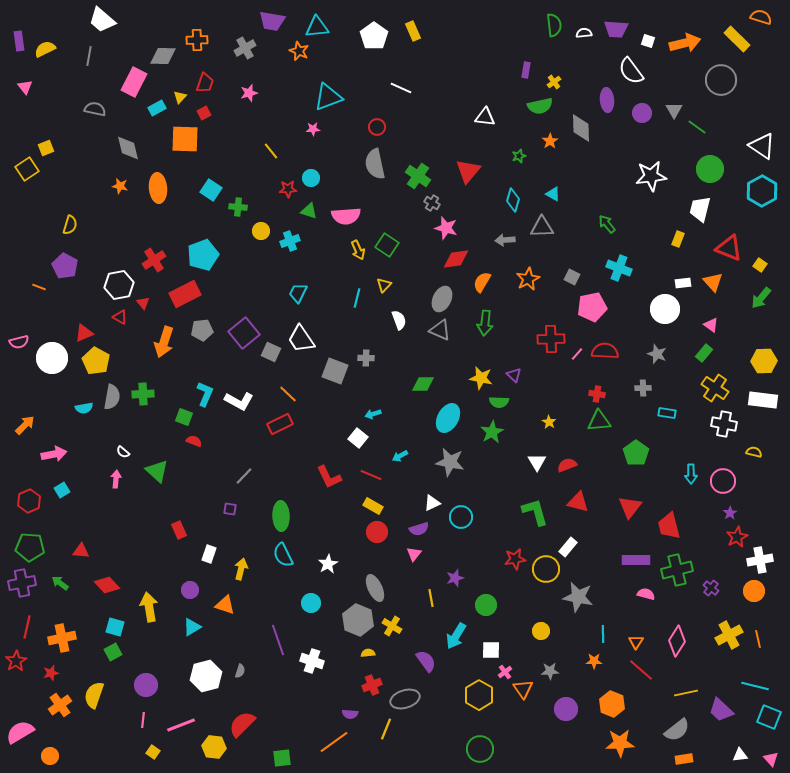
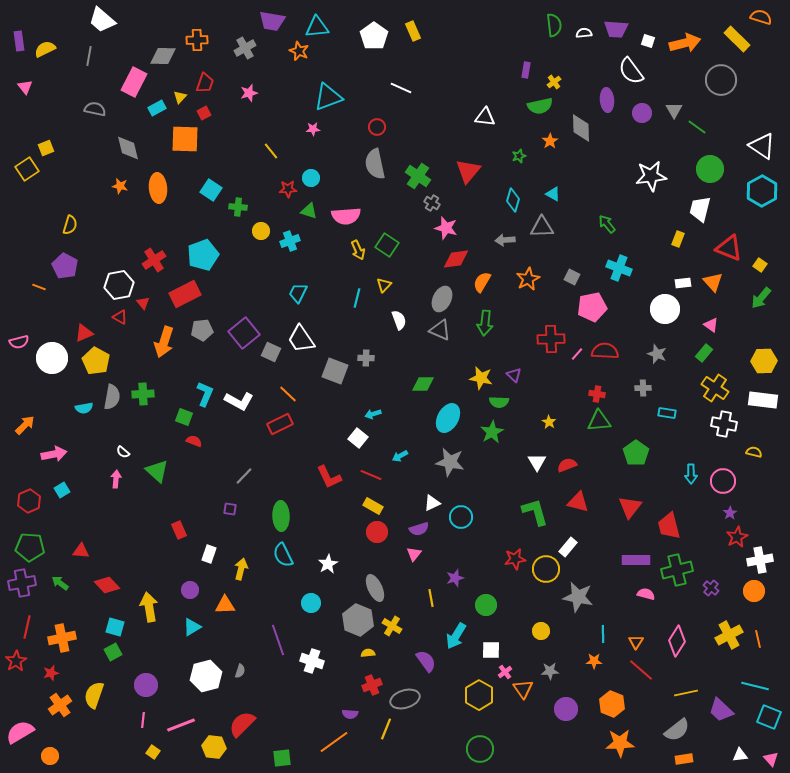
orange triangle at (225, 605): rotated 20 degrees counterclockwise
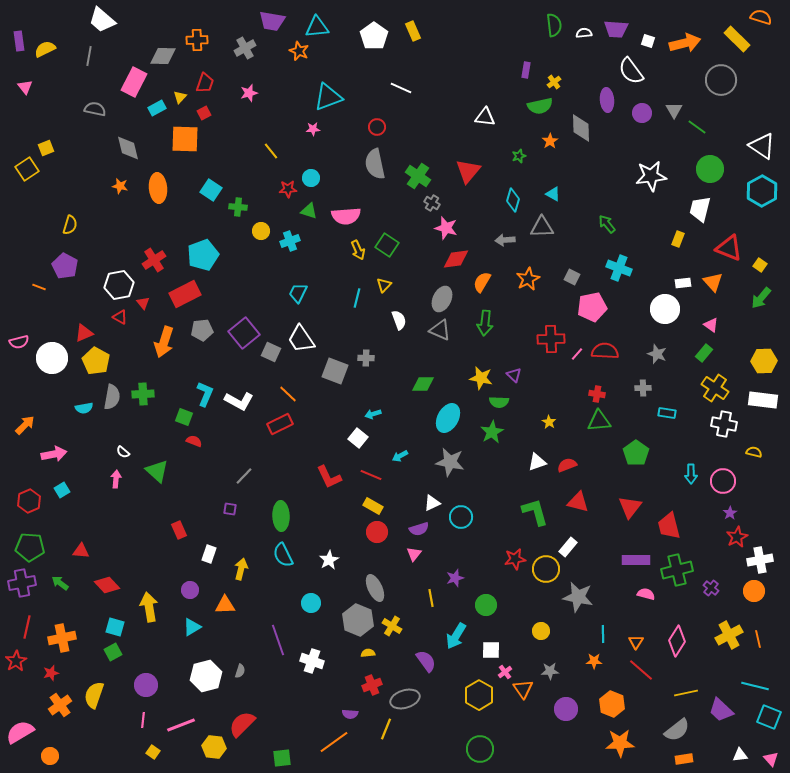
white triangle at (537, 462): rotated 42 degrees clockwise
white star at (328, 564): moved 1 px right, 4 px up
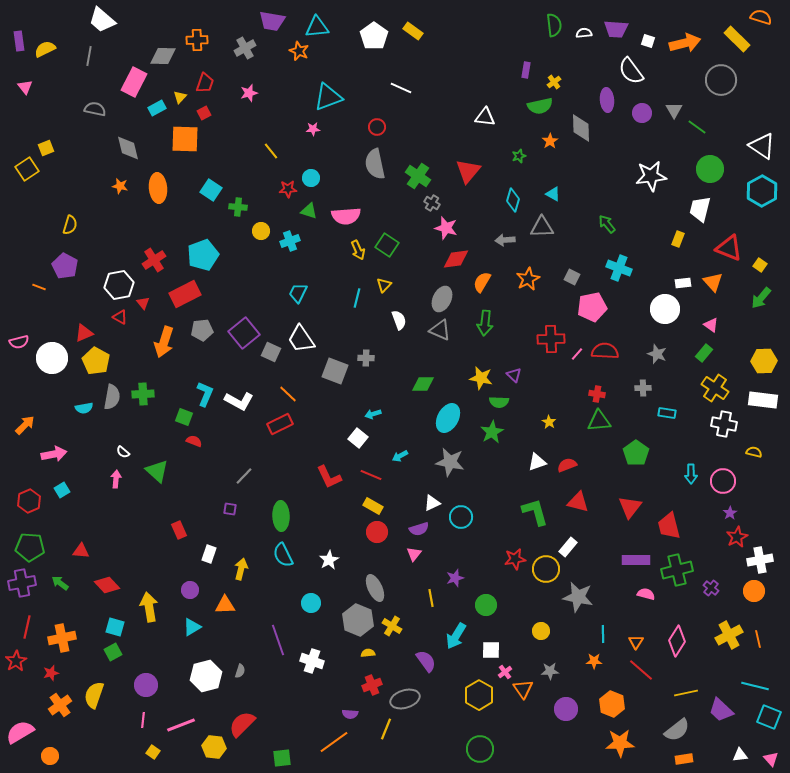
yellow rectangle at (413, 31): rotated 30 degrees counterclockwise
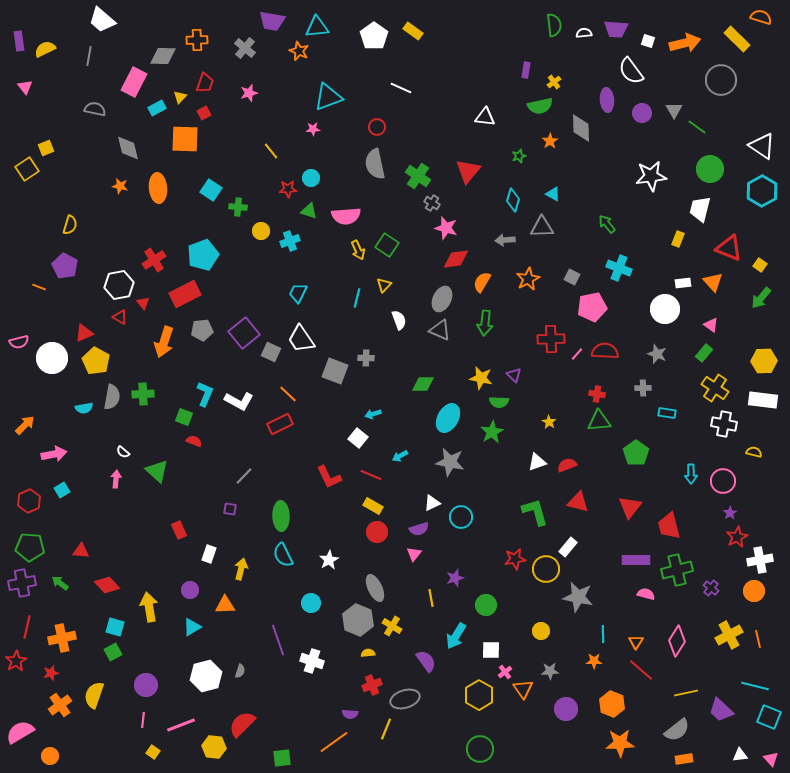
gray cross at (245, 48): rotated 20 degrees counterclockwise
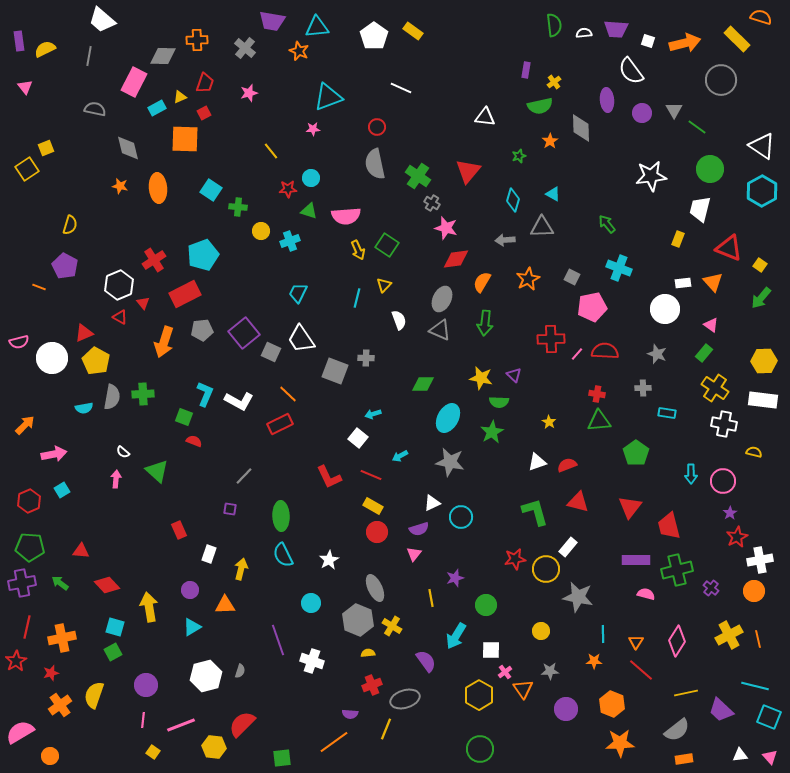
yellow triangle at (180, 97): rotated 24 degrees clockwise
white hexagon at (119, 285): rotated 12 degrees counterclockwise
pink triangle at (771, 759): moved 1 px left, 2 px up
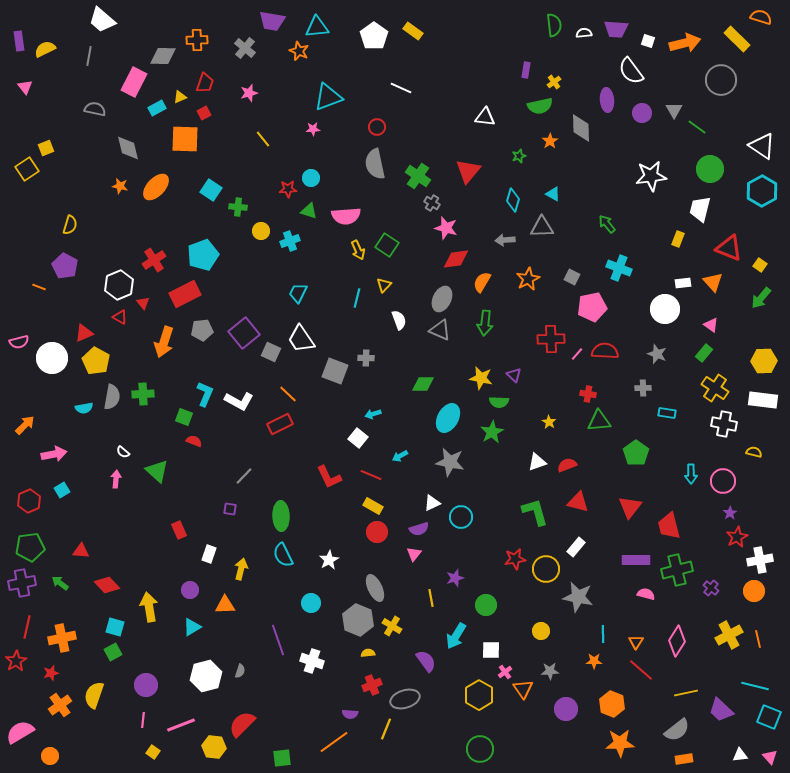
yellow line at (271, 151): moved 8 px left, 12 px up
orange ellipse at (158, 188): moved 2 px left, 1 px up; rotated 48 degrees clockwise
red cross at (597, 394): moved 9 px left
green pentagon at (30, 547): rotated 12 degrees counterclockwise
white rectangle at (568, 547): moved 8 px right
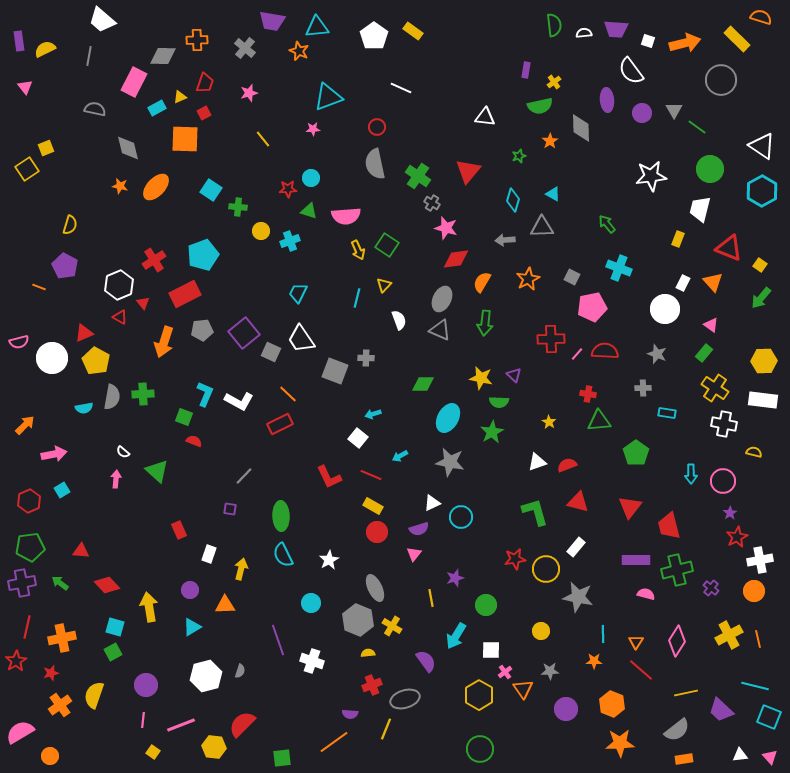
white rectangle at (683, 283): rotated 56 degrees counterclockwise
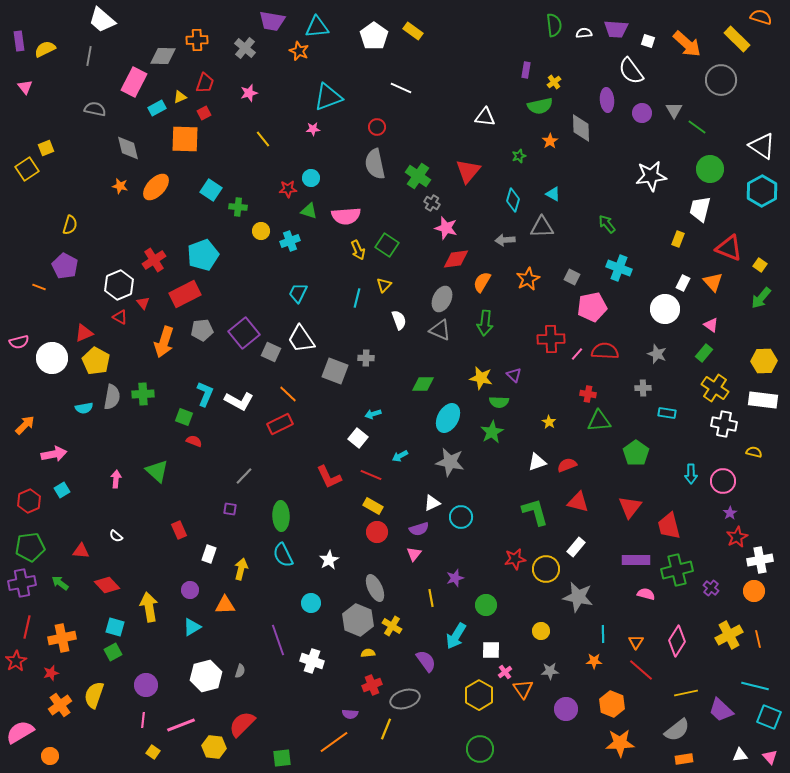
orange arrow at (685, 43): moved 2 px right, 1 px down; rotated 56 degrees clockwise
white semicircle at (123, 452): moved 7 px left, 84 px down
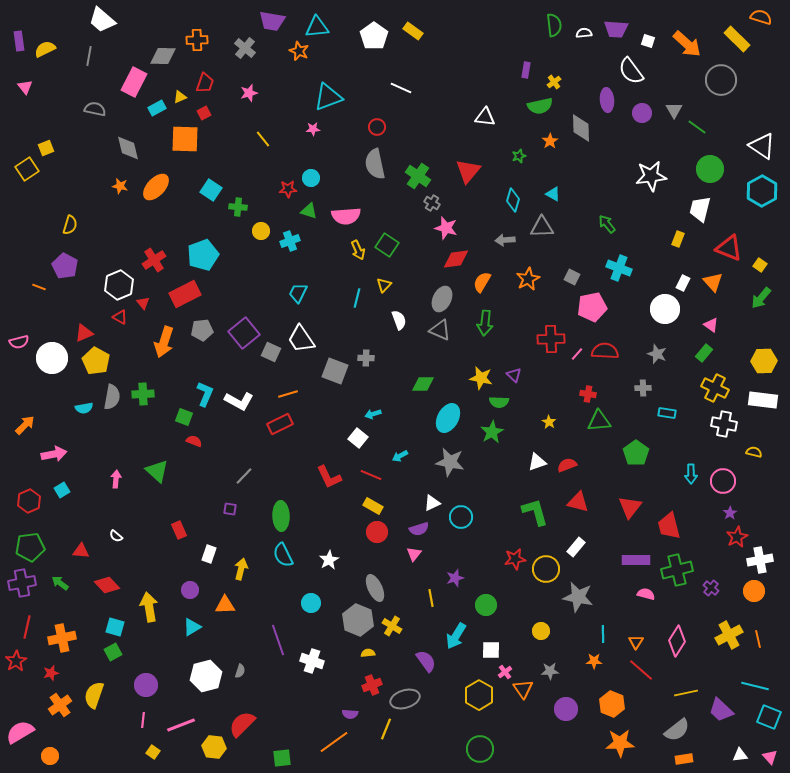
yellow cross at (715, 388): rotated 8 degrees counterclockwise
orange line at (288, 394): rotated 60 degrees counterclockwise
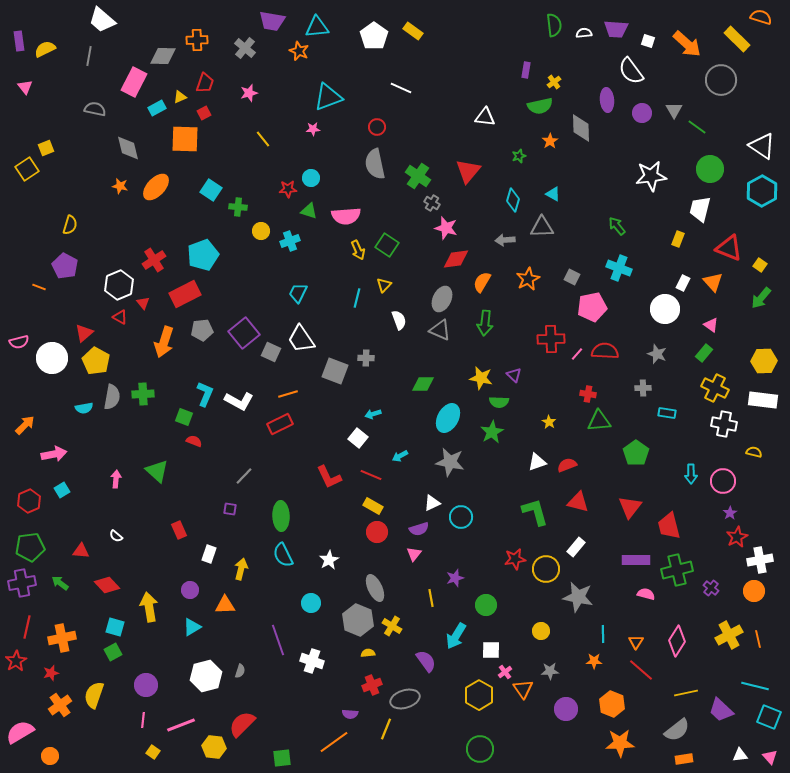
green arrow at (607, 224): moved 10 px right, 2 px down
red triangle at (84, 333): rotated 18 degrees counterclockwise
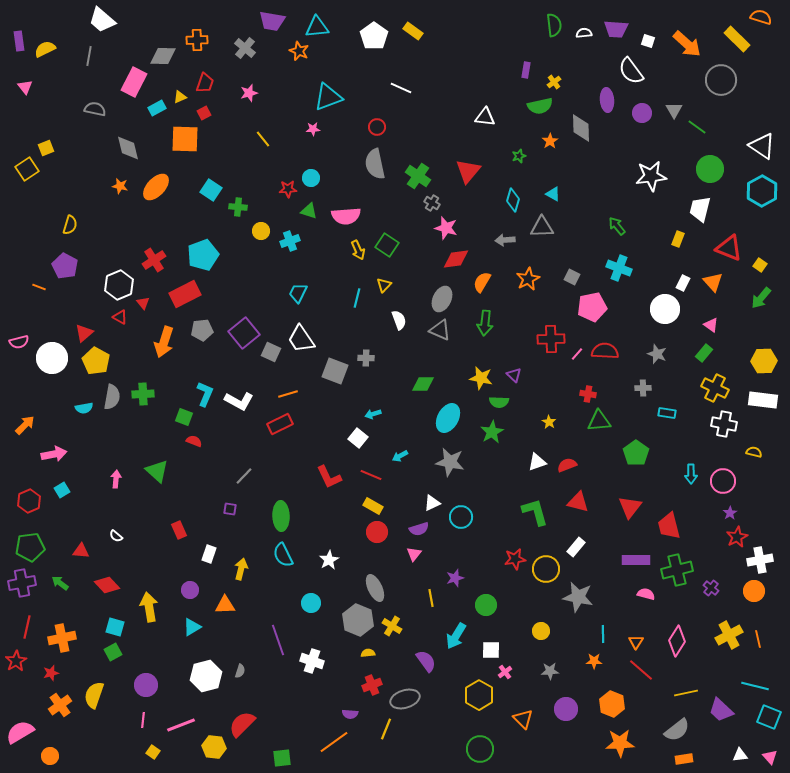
orange triangle at (523, 689): moved 30 px down; rotated 10 degrees counterclockwise
